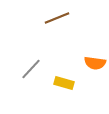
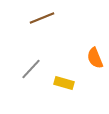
brown line: moved 15 px left
orange semicircle: moved 5 px up; rotated 60 degrees clockwise
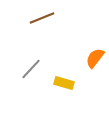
orange semicircle: rotated 60 degrees clockwise
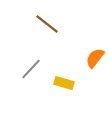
brown line: moved 5 px right, 6 px down; rotated 60 degrees clockwise
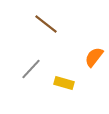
brown line: moved 1 px left
orange semicircle: moved 1 px left, 1 px up
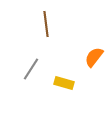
brown line: rotated 45 degrees clockwise
gray line: rotated 10 degrees counterclockwise
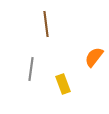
gray line: rotated 25 degrees counterclockwise
yellow rectangle: moved 1 px left, 1 px down; rotated 54 degrees clockwise
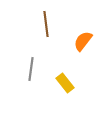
orange semicircle: moved 11 px left, 16 px up
yellow rectangle: moved 2 px right, 1 px up; rotated 18 degrees counterclockwise
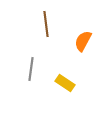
orange semicircle: rotated 10 degrees counterclockwise
yellow rectangle: rotated 18 degrees counterclockwise
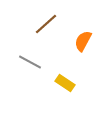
brown line: rotated 55 degrees clockwise
gray line: moved 1 px left, 7 px up; rotated 70 degrees counterclockwise
